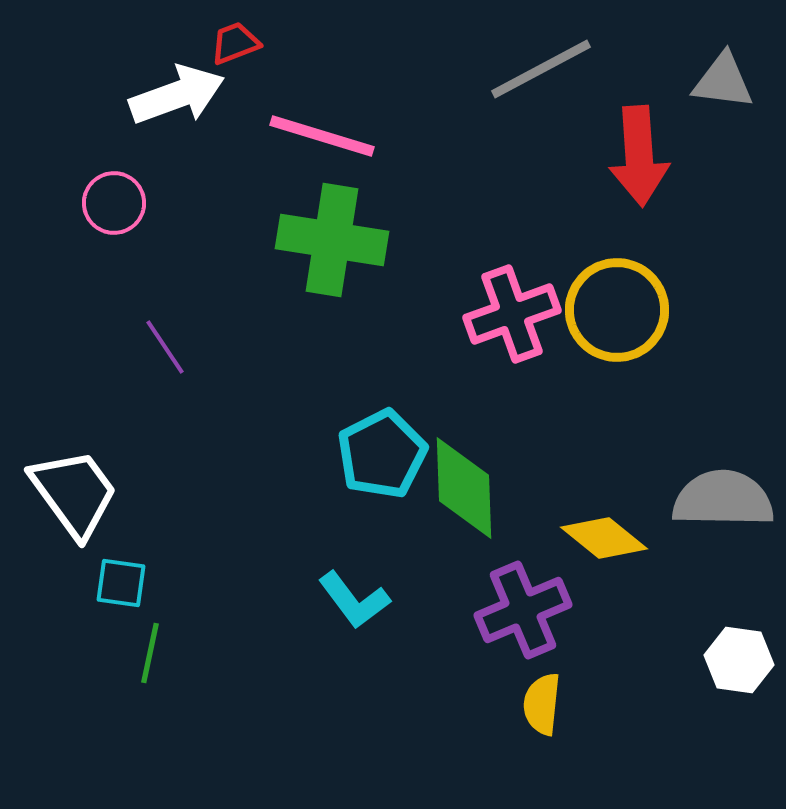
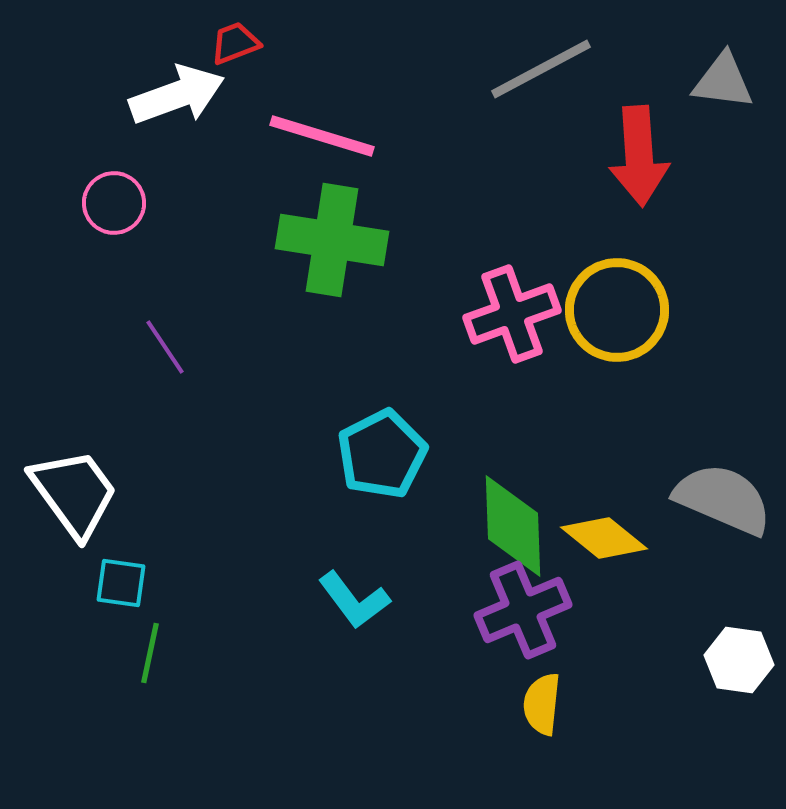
green diamond: moved 49 px right, 38 px down
gray semicircle: rotated 22 degrees clockwise
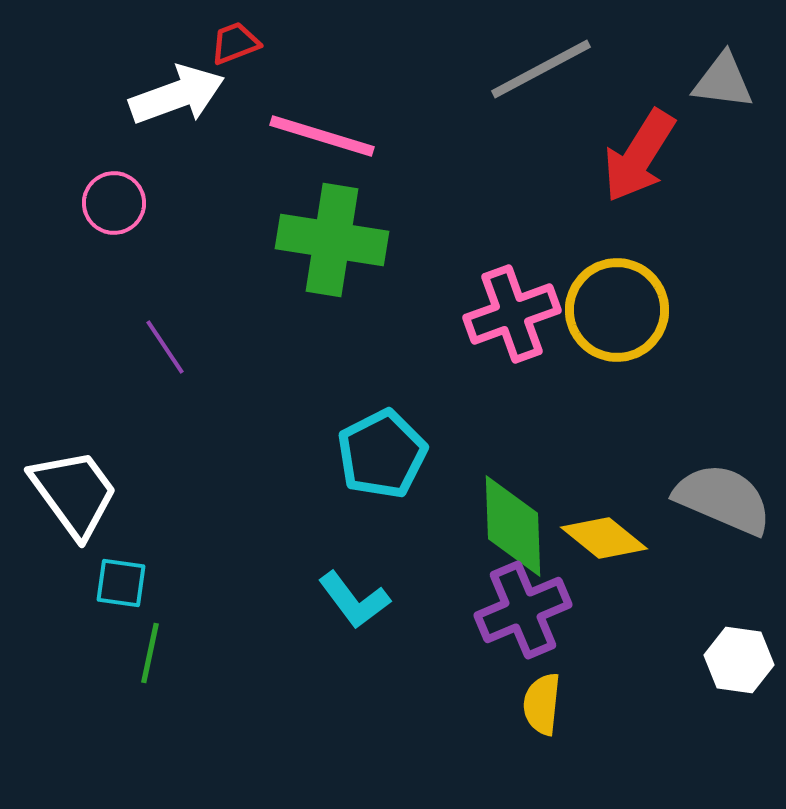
red arrow: rotated 36 degrees clockwise
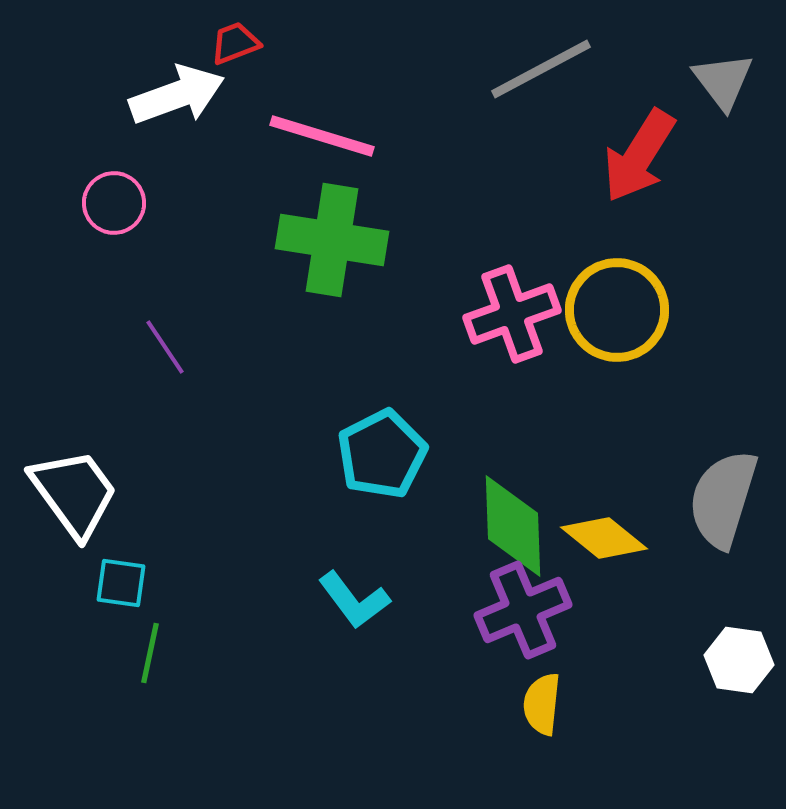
gray triangle: rotated 46 degrees clockwise
gray semicircle: rotated 96 degrees counterclockwise
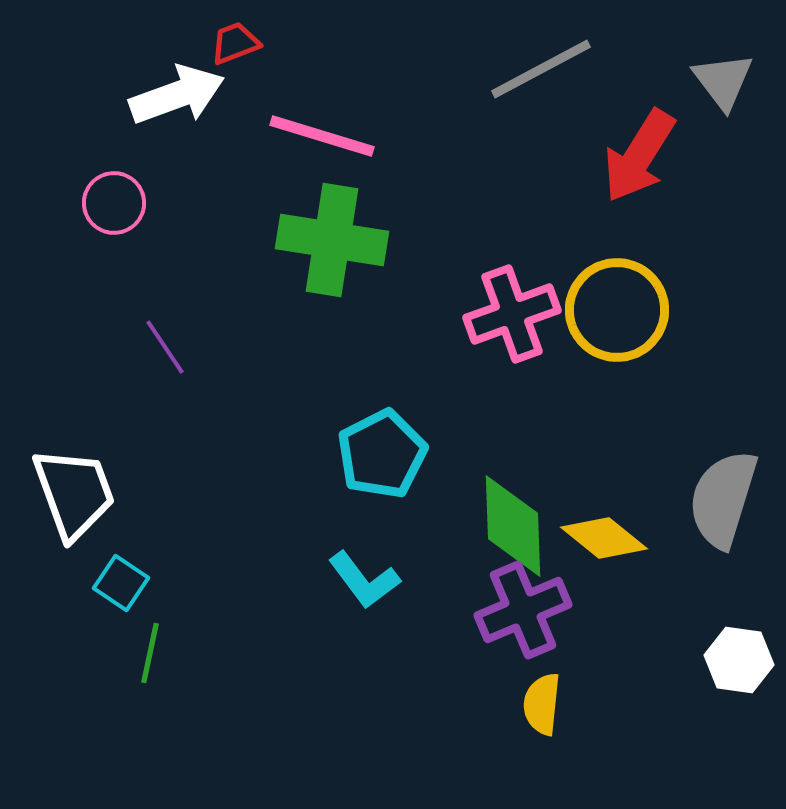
white trapezoid: rotated 16 degrees clockwise
cyan square: rotated 26 degrees clockwise
cyan L-shape: moved 10 px right, 20 px up
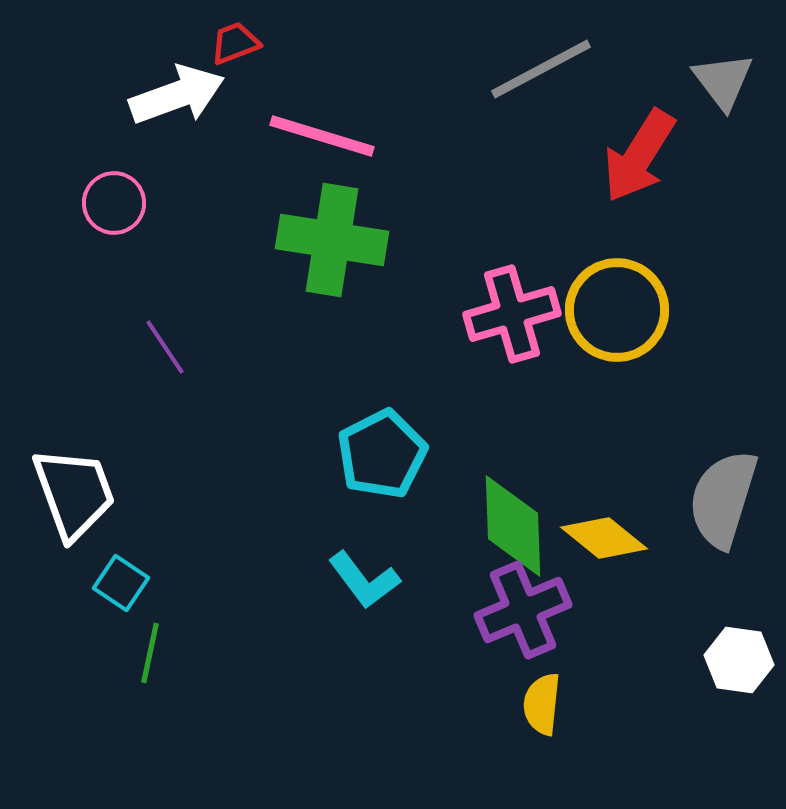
pink cross: rotated 4 degrees clockwise
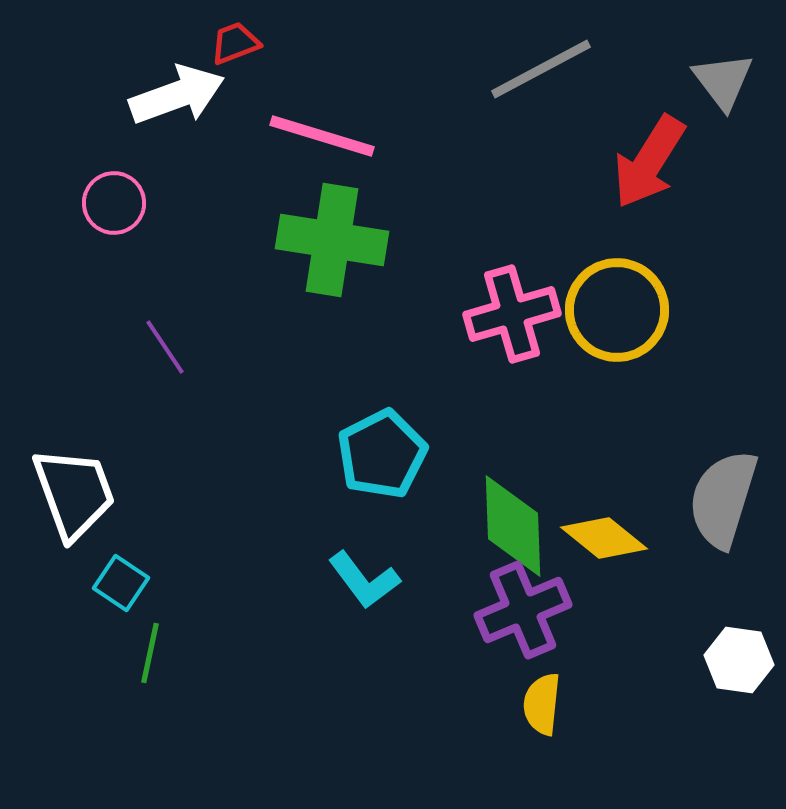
red arrow: moved 10 px right, 6 px down
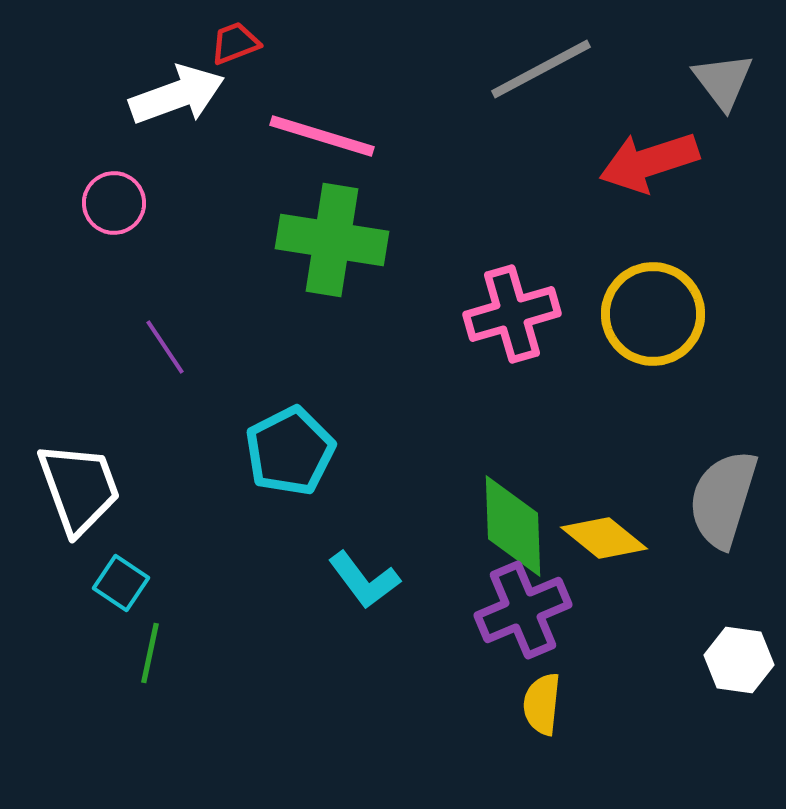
red arrow: rotated 40 degrees clockwise
yellow circle: moved 36 px right, 4 px down
cyan pentagon: moved 92 px left, 3 px up
white trapezoid: moved 5 px right, 5 px up
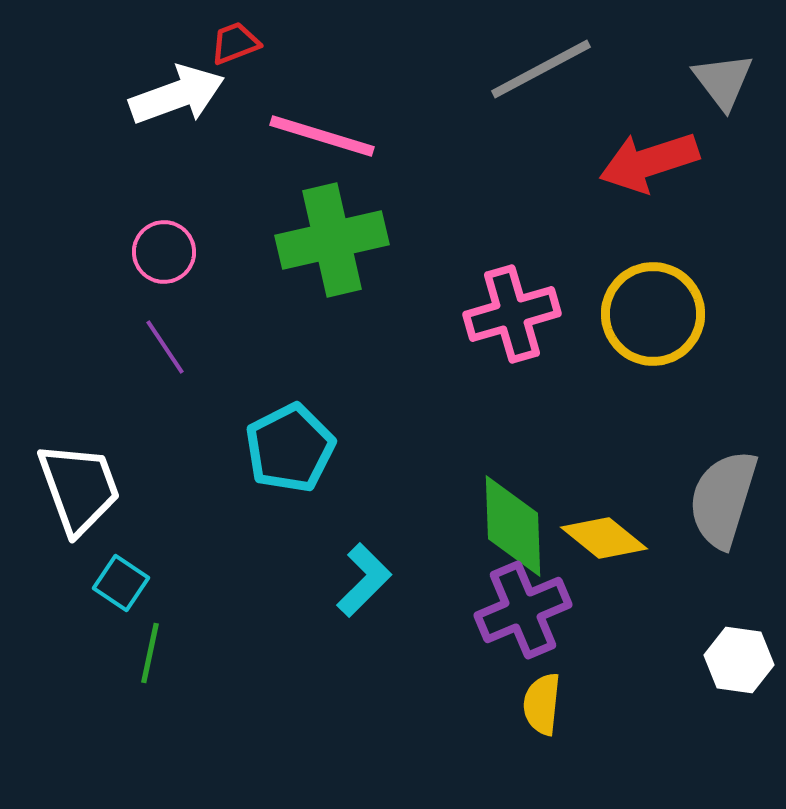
pink circle: moved 50 px right, 49 px down
green cross: rotated 22 degrees counterclockwise
cyan pentagon: moved 3 px up
cyan L-shape: rotated 98 degrees counterclockwise
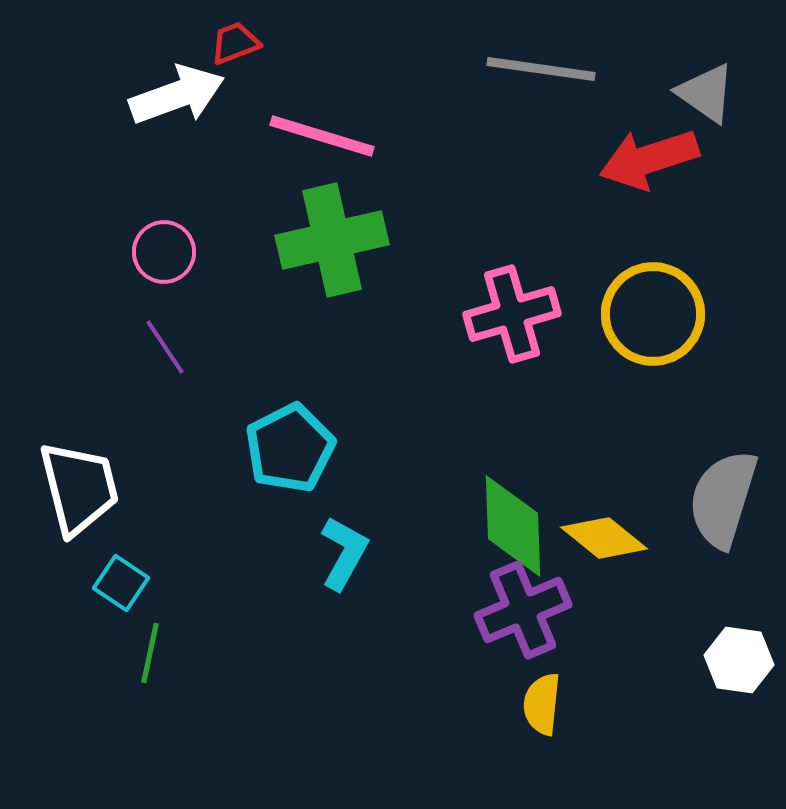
gray line: rotated 36 degrees clockwise
gray triangle: moved 17 px left, 12 px down; rotated 18 degrees counterclockwise
red arrow: moved 3 px up
white trapezoid: rotated 6 degrees clockwise
cyan L-shape: moved 20 px left, 27 px up; rotated 16 degrees counterclockwise
